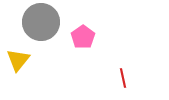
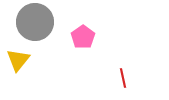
gray circle: moved 6 px left
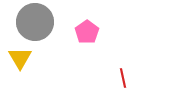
pink pentagon: moved 4 px right, 5 px up
yellow triangle: moved 2 px right, 2 px up; rotated 10 degrees counterclockwise
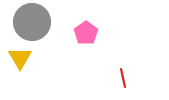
gray circle: moved 3 px left
pink pentagon: moved 1 px left, 1 px down
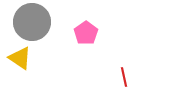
yellow triangle: rotated 25 degrees counterclockwise
red line: moved 1 px right, 1 px up
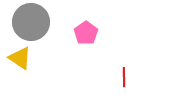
gray circle: moved 1 px left
red line: rotated 12 degrees clockwise
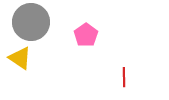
pink pentagon: moved 2 px down
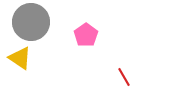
red line: rotated 30 degrees counterclockwise
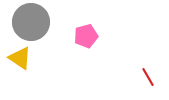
pink pentagon: moved 1 px down; rotated 20 degrees clockwise
red line: moved 24 px right
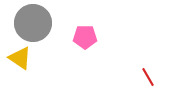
gray circle: moved 2 px right, 1 px down
pink pentagon: moved 1 px left, 1 px down; rotated 15 degrees clockwise
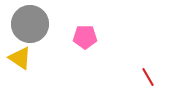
gray circle: moved 3 px left, 1 px down
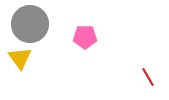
yellow triangle: rotated 20 degrees clockwise
